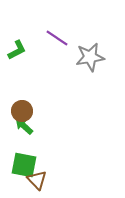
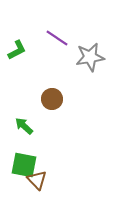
brown circle: moved 30 px right, 12 px up
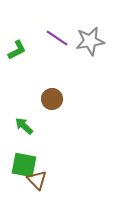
gray star: moved 16 px up
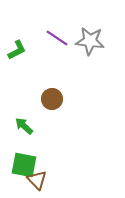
gray star: rotated 16 degrees clockwise
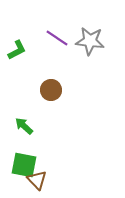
brown circle: moved 1 px left, 9 px up
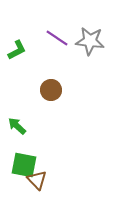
green arrow: moved 7 px left
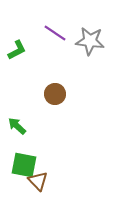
purple line: moved 2 px left, 5 px up
brown circle: moved 4 px right, 4 px down
brown triangle: moved 1 px right, 1 px down
